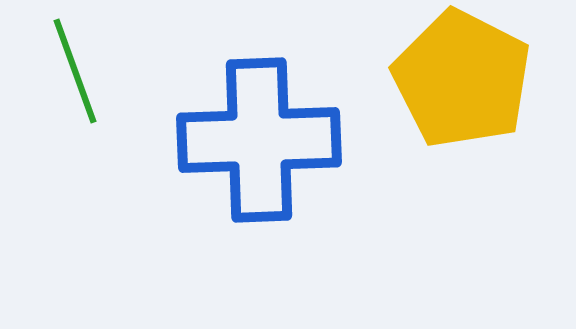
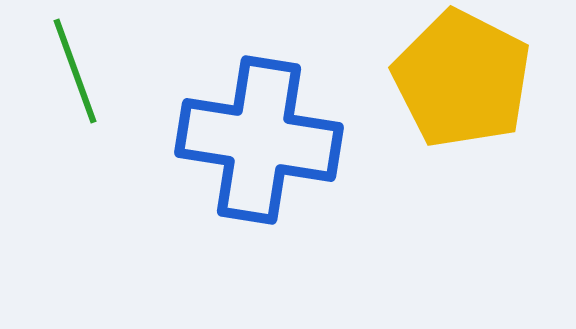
blue cross: rotated 11 degrees clockwise
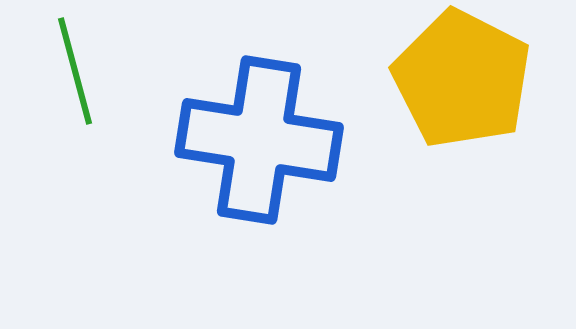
green line: rotated 5 degrees clockwise
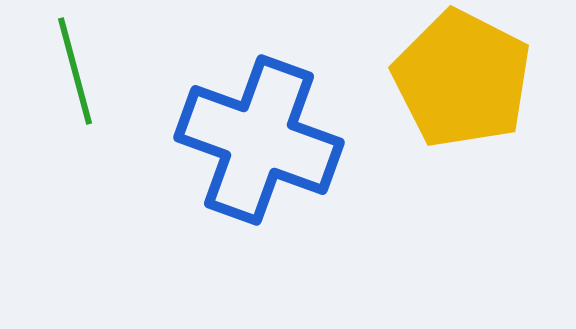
blue cross: rotated 11 degrees clockwise
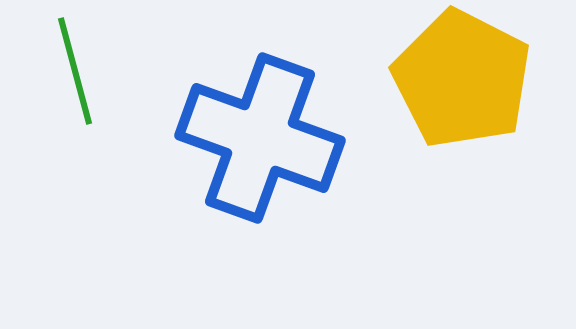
blue cross: moved 1 px right, 2 px up
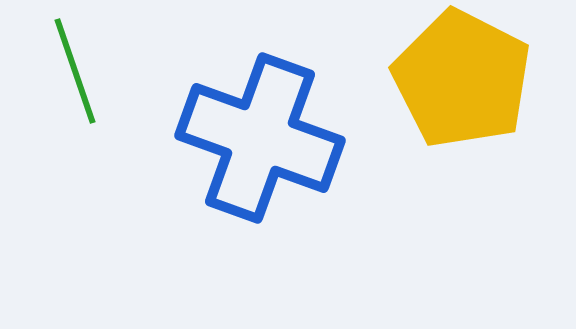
green line: rotated 4 degrees counterclockwise
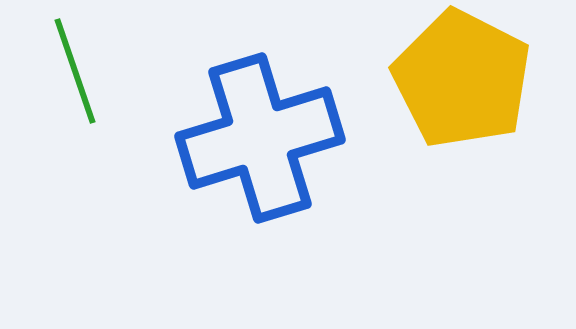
blue cross: rotated 37 degrees counterclockwise
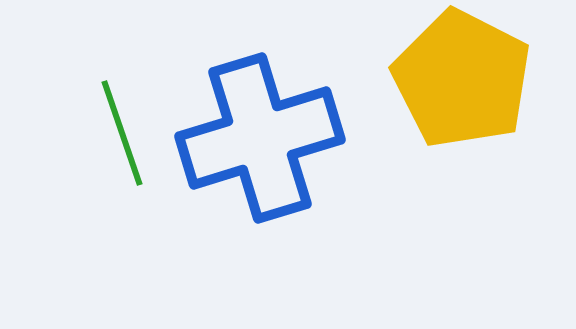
green line: moved 47 px right, 62 px down
